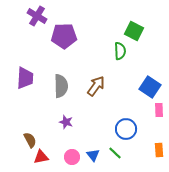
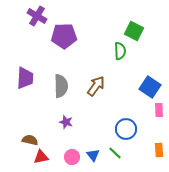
brown semicircle: rotated 49 degrees counterclockwise
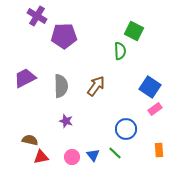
purple trapezoid: rotated 120 degrees counterclockwise
pink rectangle: moved 4 px left, 1 px up; rotated 56 degrees clockwise
purple star: moved 1 px up
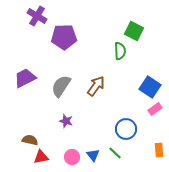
purple pentagon: moved 1 px down
gray semicircle: rotated 145 degrees counterclockwise
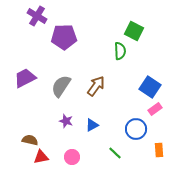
blue circle: moved 10 px right
blue triangle: moved 1 px left, 30 px up; rotated 40 degrees clockwise
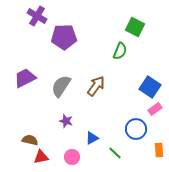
green square: moved 1 px right, 4 px up
green semicircle: rotated 24 degrees clockwise
blue triangle: moved 13 px down
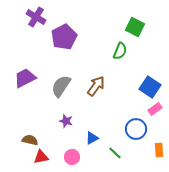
purple cross: moved 1 px left, 1 px down
purple pentagon: rotated 25 degrees counterclockwise
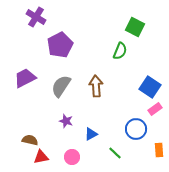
purple pentagon: moved 4 px left, 8 px down
brown arrow: rotated 40 degrees counterclockwise
blue triangle: moved 1 px left, 4 px up
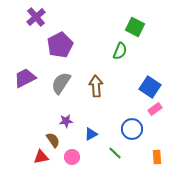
purple cross: rotated 18 degrees clockwise
gray semicircle: moved 3 px up
purple star: rotated 24 degrees counterclockwise
blue circle: moved 4 px left
brown semicircle: moved 23 px right; rotated 42 degrees clockwise
orange rectangle: moved 2 px left, 7 px down
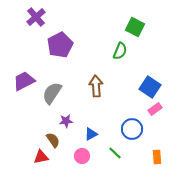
purple trapezoid: moved 1 px left, 3 px down
gray semicircle: moved 9 px left, 10 px down
pink circle: moved 10 px right, 1 px up
